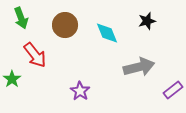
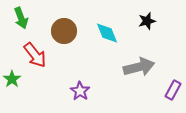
brown circle: moved 1 px left, 6 px down
purple rectangle: rotated 24 degrees counterclockwise
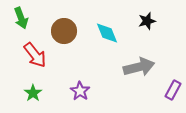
green star: moved 21 px right, 14 px down
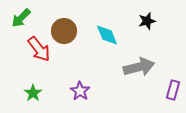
green arrow: rotated 65 degrees clockwise
cyan diamond: moved 2 px down
red arrow: moved 4 px right, 6 px up
purple rectangle: rotated 12 degrees counterclockwise
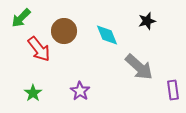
gray arrow: rotated 56 degrees clockwise
purple rectangle: rotated 24 degrees counterclockwise
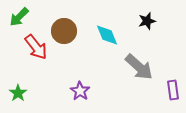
green arrow: moved 2 px left, 1 px up
red arrow: moved 3 px left, 2 px up
green star: moved 15 px left
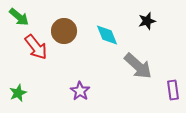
green arrow: rotated 95 degrees counterclockwise
gray arrow: moved 1 px left, 1 px up
green star: rotated 12 degrees clockwise
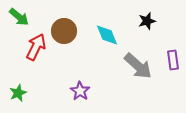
red arrow: rotated 116 degrees counterclockwise
purple rectangle: moved 30 px up
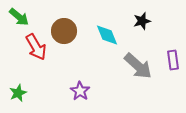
black star: moved 5 px left
red arrow: rotated 124 degrees clockwise
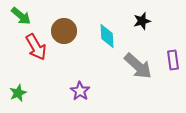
green arrow: moved 2 px right, 1 px up
cyan diamond: moved 1 px down; rotated 20 degrees clockwise
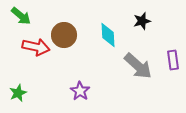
brown circle: moved 4 px down
cyan diamond: moved 1 px right, 1 px up
red arrow: rotated 48 degrees counterclockwise
